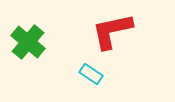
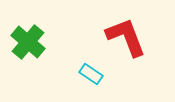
red L-shape: moved 14 px right, 6 px down; rotated 81 degrees clockwise
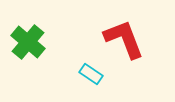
red L-shape: moved 2 px left, 2 px down
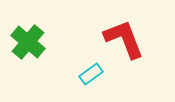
cyan rectangle: rotated 70 degrees counterclockwise
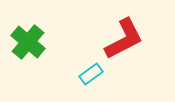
red L-shape: rotated 84 degrees clockwise
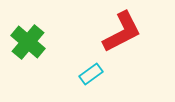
red L-shape: moved 2 px left, 7 px up
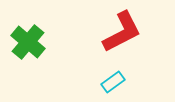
cyan rectangle: moved 22 px right, 8 px down
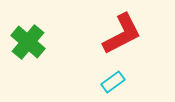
red L-shape: moved 2 px down
